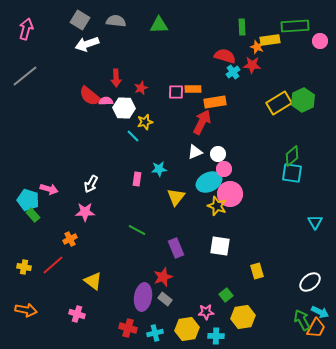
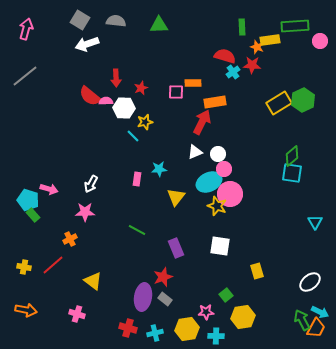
orange rectangle at (193, 89): moved 6 px up
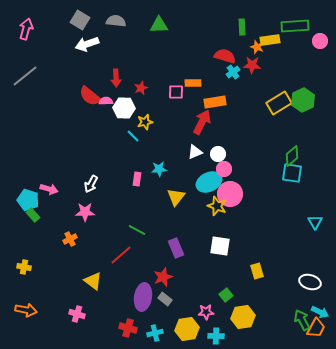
red line at (53, 265): moved 68 px right, 10 px up
white ellipse at (310, 282): rotated 55 degrees clockwise
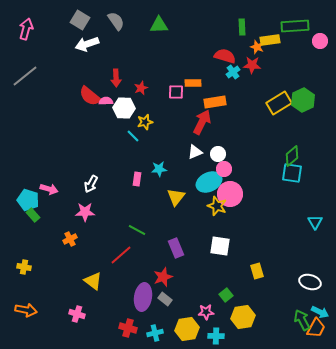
gray semicircle at (116, 21): rotated 48 degrees clockwise
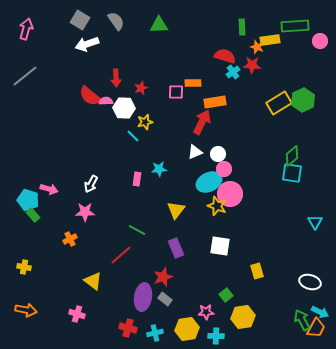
yellow triangle at (176, 197): moved 13 px down
